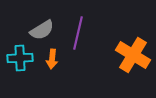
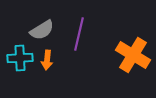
purple line: moved 1 px right, 1 px down
orange arrow: moved 5 px left, 1 px down
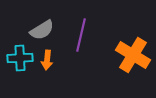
purple line: moved 2 px right, 1 px down
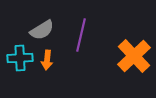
orange cross: moved 1 px right, 1 px down; rotated 16 degrees clockwise
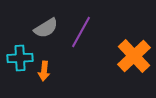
gray semicircle: moved 4 px right, 2 px up
purple line: moved 3 px up; rotated 16 degrees clockwise
orange arrow: moved 3 px left, 11 px down
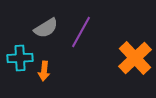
orange cross: moved 1 px right, 2 px down
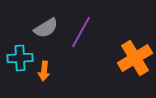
orange cross: rotated 12 degrees clockwise
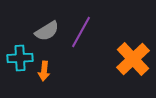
gray semicircle: moved 1 px right, 3 px down
orange cross: moved 2 px left, 1 px down; rotated 12 degrees counterclockwise
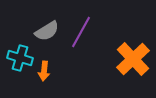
cyan cross: rotated 20 degrees clockwise
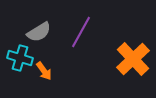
gray semicircle: moved 8 px left, 1 px down
orange arrow: rotated 42 degrees counterclockwise
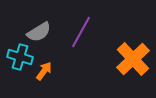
cyan cross: moved 1 px up
orange arrow: rotated 108 degrees counterclockwise
